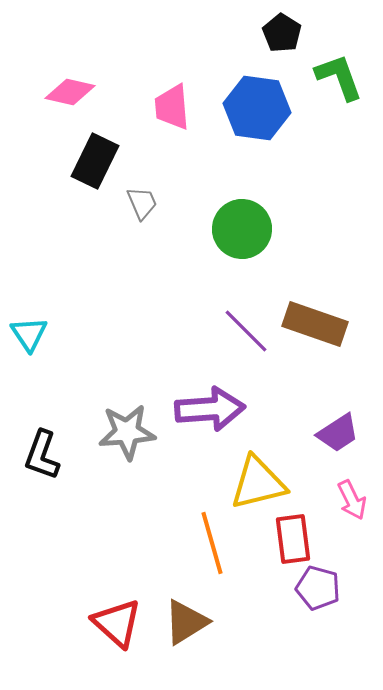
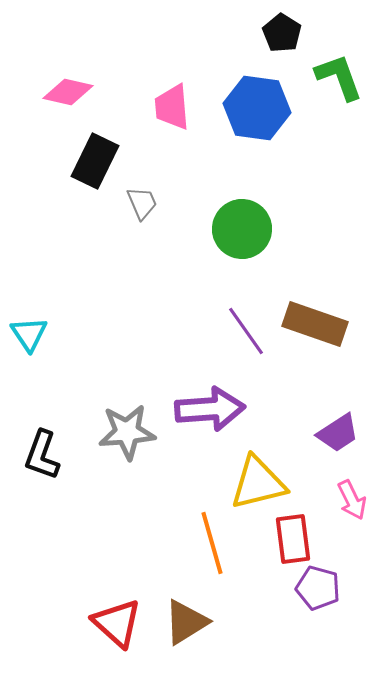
pink diamond: moved 2 px left
purple line: rotated 10 degrees clockwise
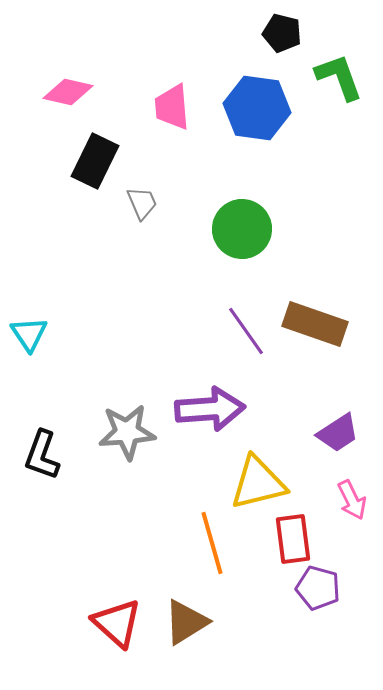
black pentagon: rotated 18 degrees counterclockwise
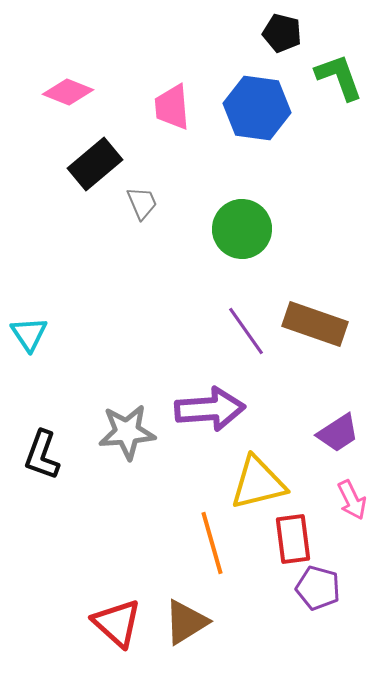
pink diamond: rotated 9 degrees clockwise
black rectangle: moved 3 px down; rotated 24 degrees clockwise
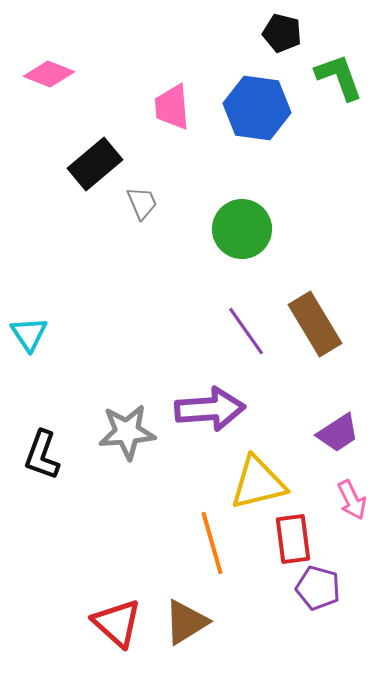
pink diamond: moved 19 px left, 18 px up
brown rectangle: rotated 40 degrees clockwise
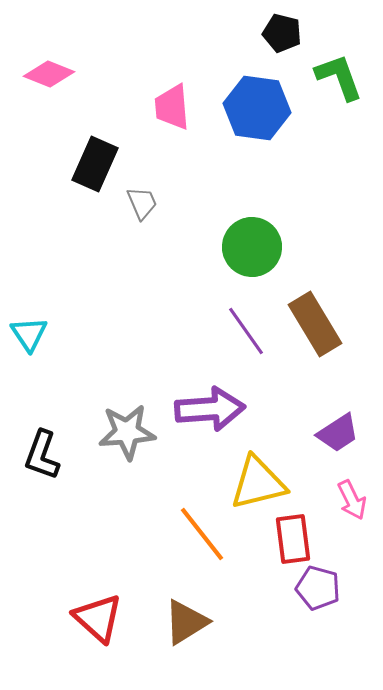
black rectangle: rotated 26 degrees counterclockwise
green circle: moved 10 px right, 18 px down
orange line: moved 10 px left, 9 px up; rotated 22 degrees counterclockwise
red triangle: moved 19 px left, 5 px up
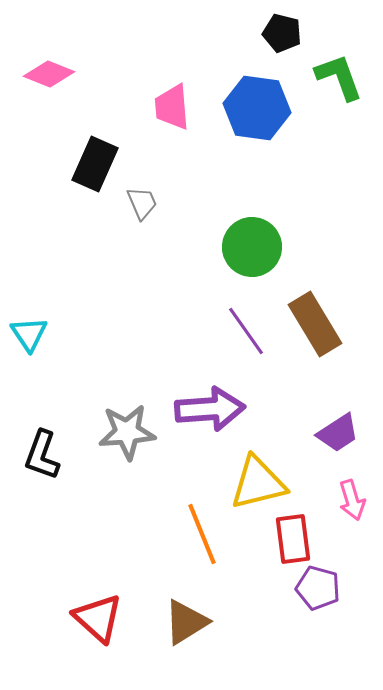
pink arrow: rotated 9 degrees clockwise
orange line: rotated 16 degrees clockwise
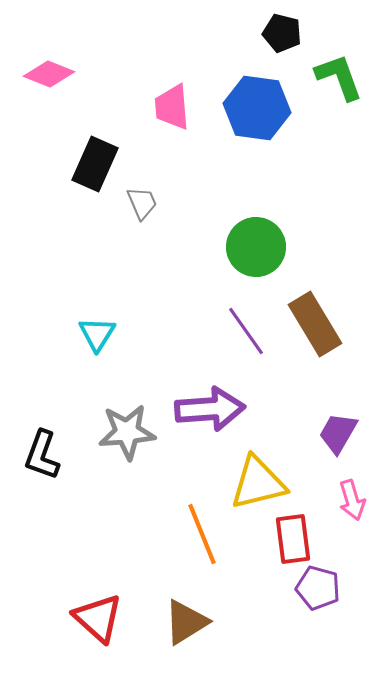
green circle: moved 4 px right
cyan triangle: moved 68 px right; rotated 6 degrees clockwise
purple trapezoid: rotated 153 degrees clockwise
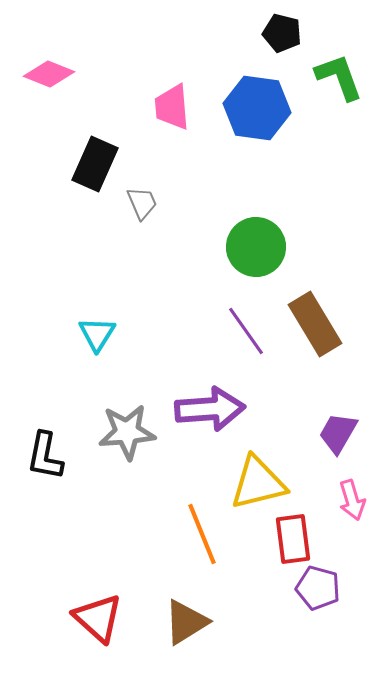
black L-shape: moved 3 px right, 1 px down; rotated 9 degrees counterclockwise
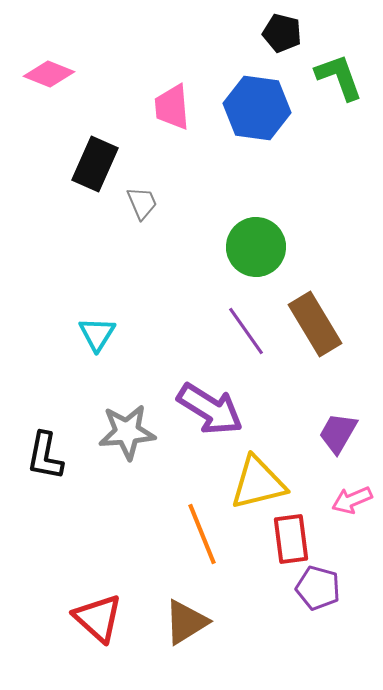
purple arrow: rotated 36 degrees clockwise
pink arrow: rotated 84 degrees clockwise
red rectangle: moved 2 px left
